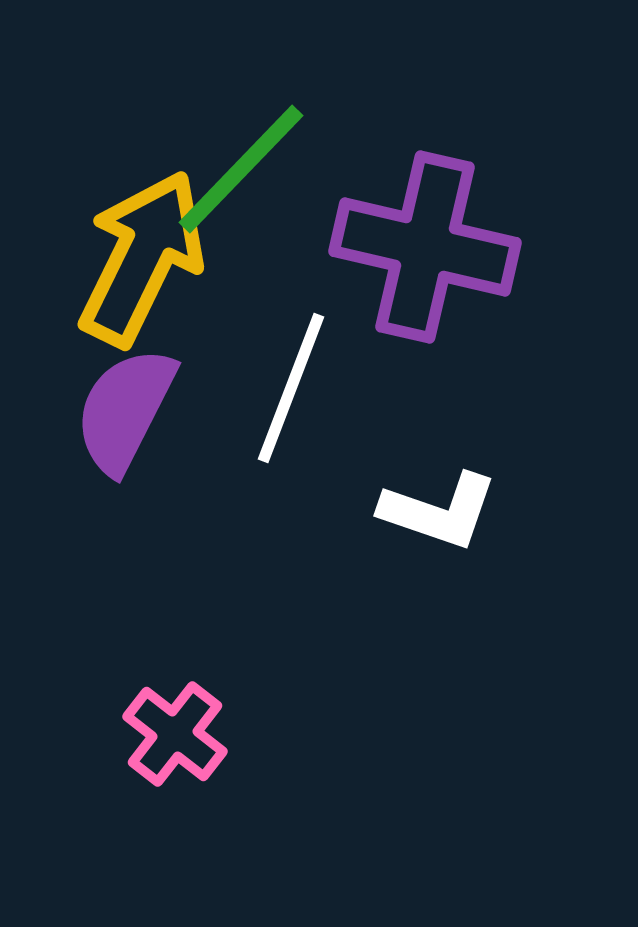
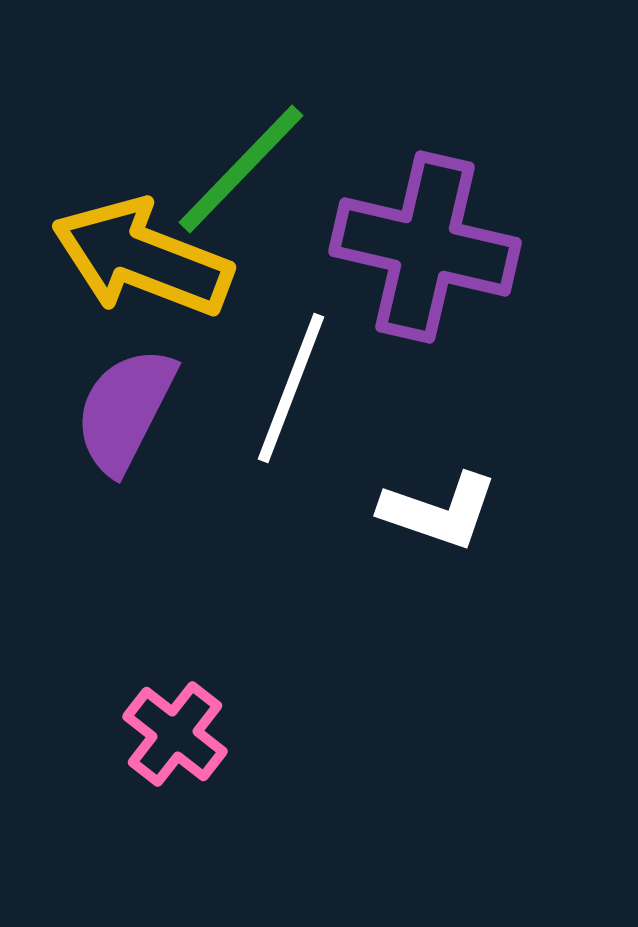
yellow arrow: rotated 95 degrees counterclockwise
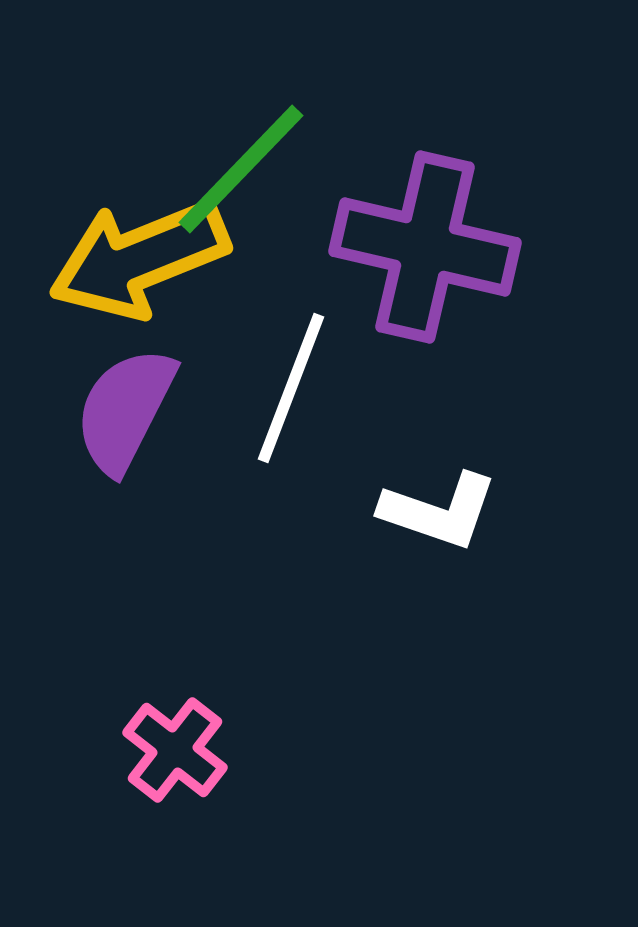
yellow arrow: moved 3 px left, 1 px down; rotated 43 degrees counterclockwise
pink cross: moved 16 px down
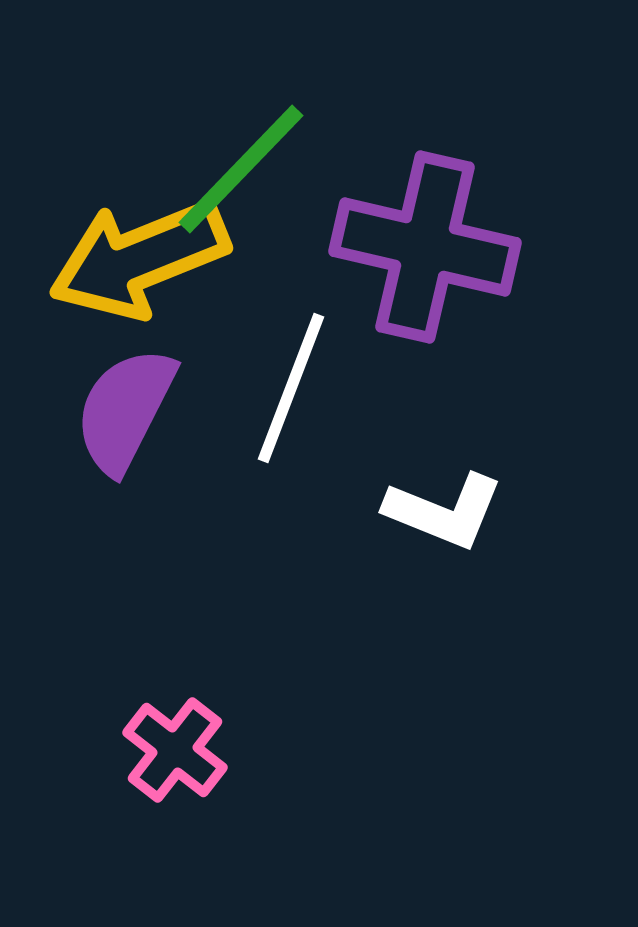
white L-shape: moved 5 px right; rotated 3 degrees clockwise
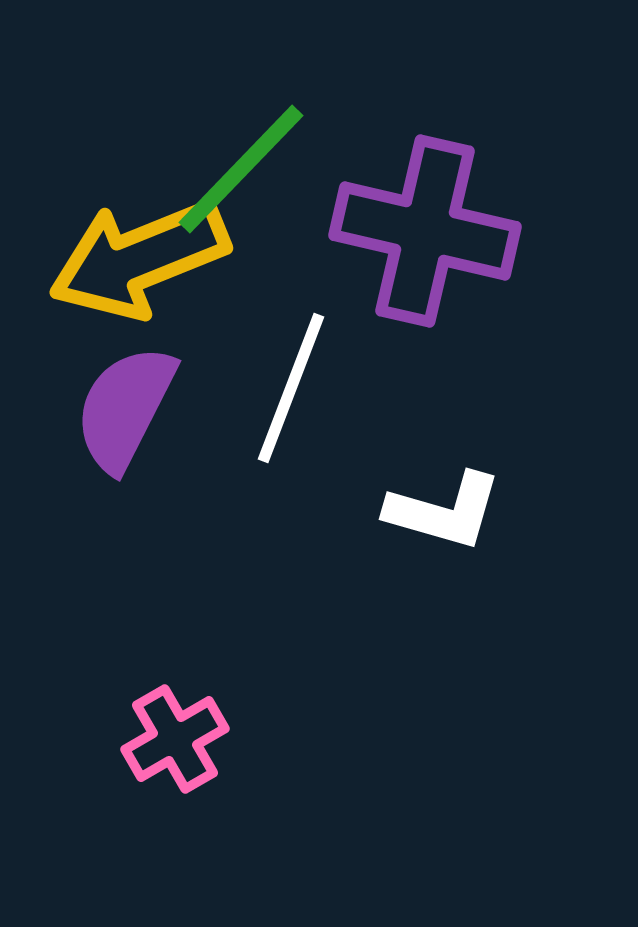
purple cross: moved 16 px up
purple semicircle: moved 2 px up
white L-shape: rotated 6 degrees counterclockwise
pink cross: moved 11 px up; rotated 22 degrees clockwise
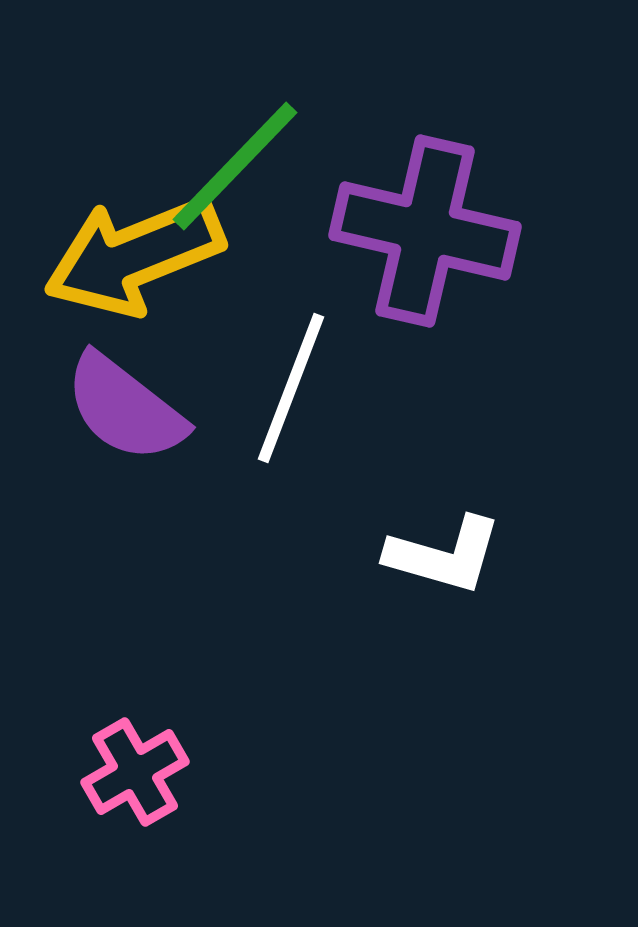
green line: moved 6 px left, 3 px up
yellow arrow: moved 5 px left, 3 px up
purple semicircle: rotated 79 degrees counterclockwise
white L-shape: moved 44 px down
pink cross: moved 40 px left, 33 px down
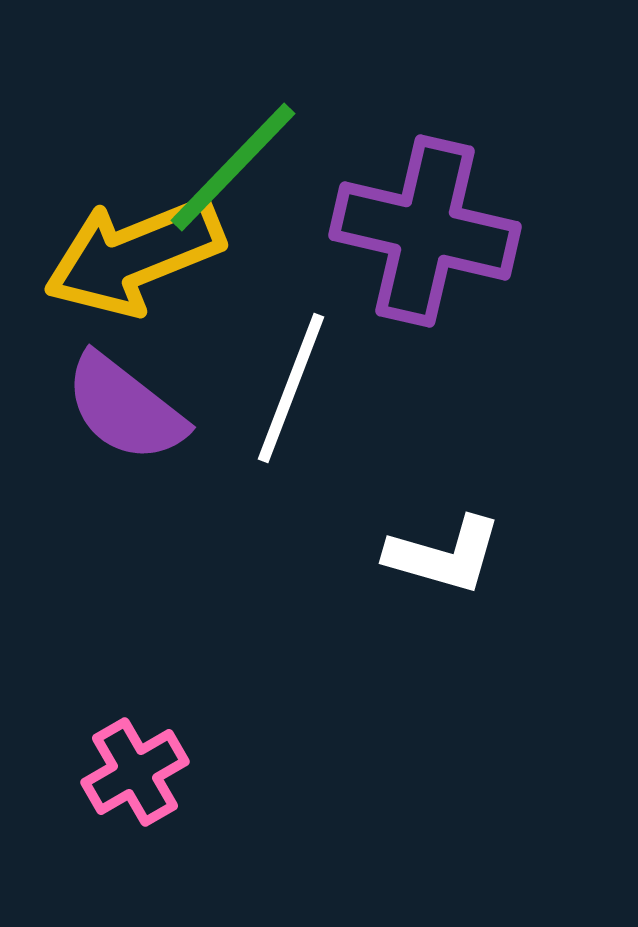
green line: moved 2 px left, 1 px down
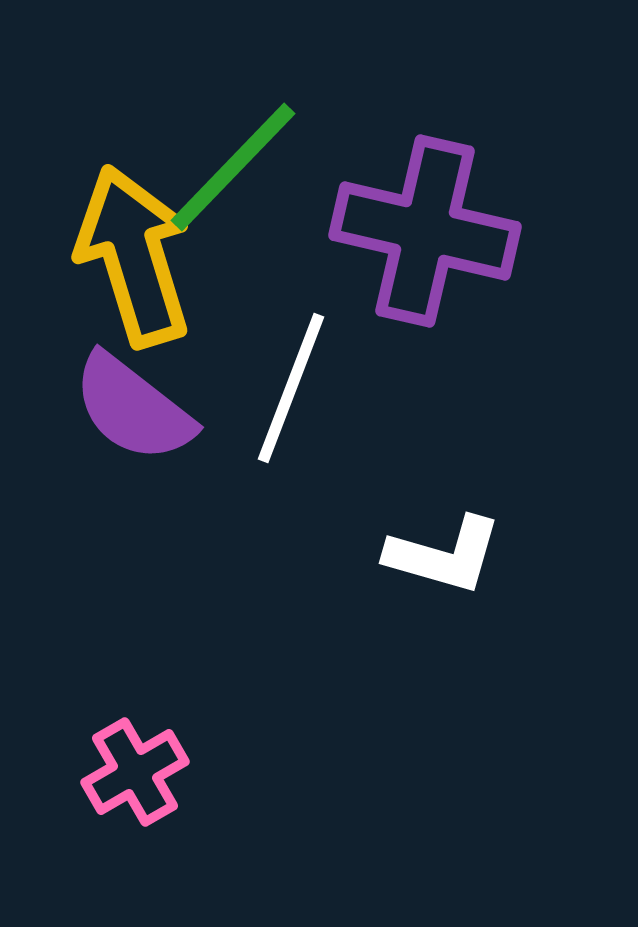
yellow arrow: rotated 95 degrees clockwise
purple semicircle: moved 8 px right
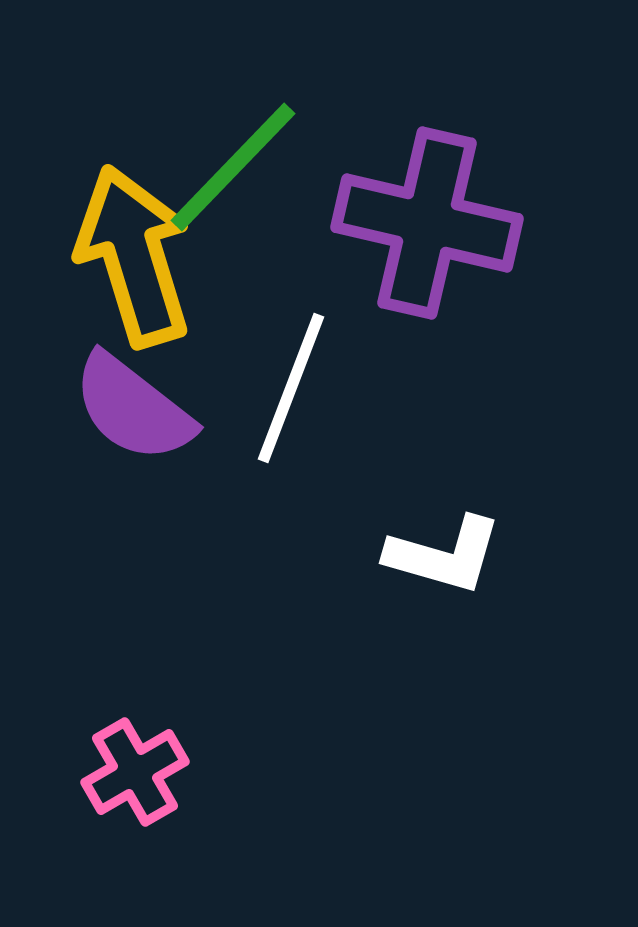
purple cross: moved 2 px right, 8 px up
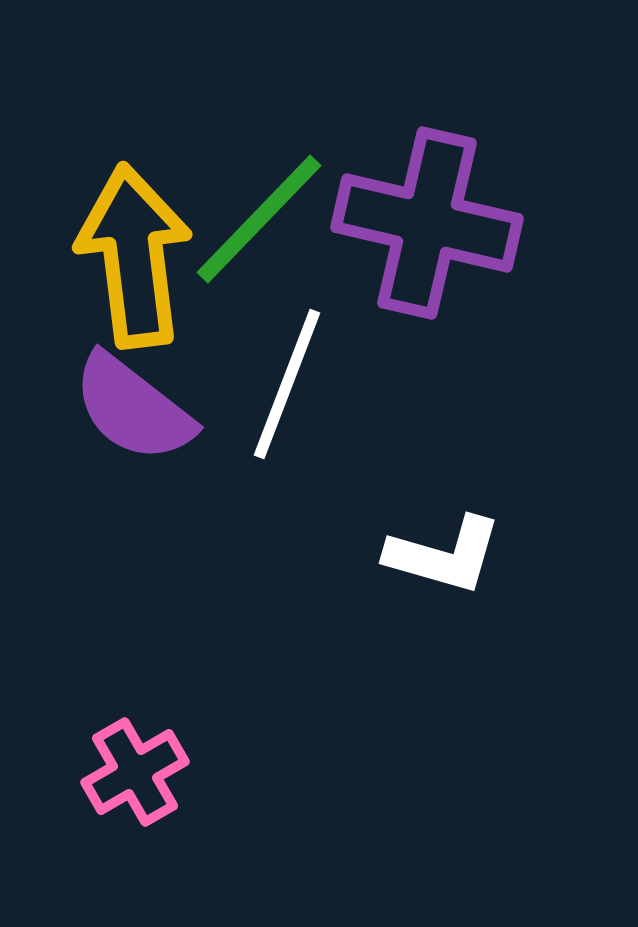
green line: moved 26 px right, 52 px down
yellow arrow: rotated 10 degrees clockwise
white line: moved 4 px left, 4 px up
